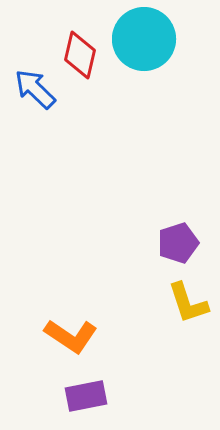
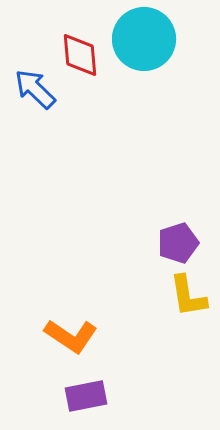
red diamond: rotated 18 degrees counterclockwise
yellow L-shape: moved 7 px up; rotated 9 degrees clockwise
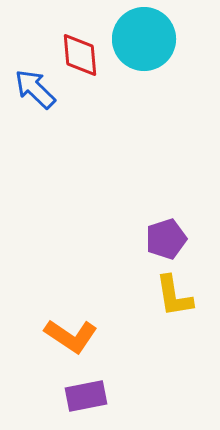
purple pentagon: moved 12 px left, 4 px up
yellow L-shape: moved 14 px left
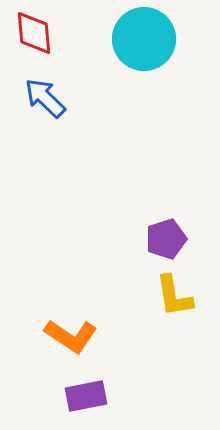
red diamond: moved 46 px left, 22 px up
blue arrow: moved 10 px right, 9 px down
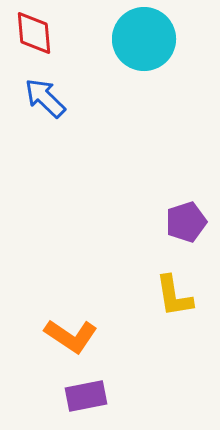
purple pentagon: moved 20 px right, 17 px up
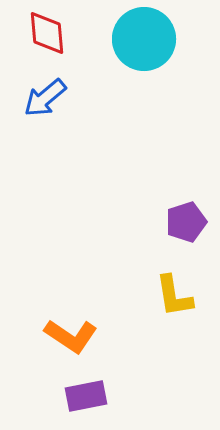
red diamond: moved 13 px right
blue arrow: rotated 84 degrees counterclockwise
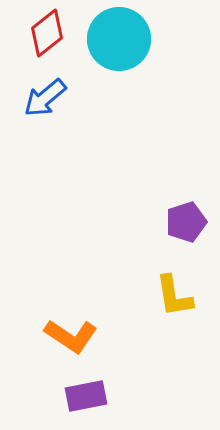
red diamond: rotated 57 degrees clockwise
cyan circle: moved 25 px left
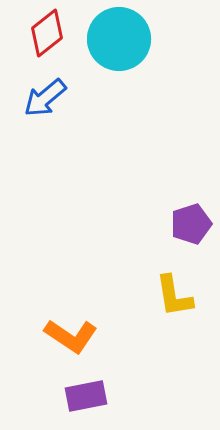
purple pentagon: moved 5 px right, 2 px down
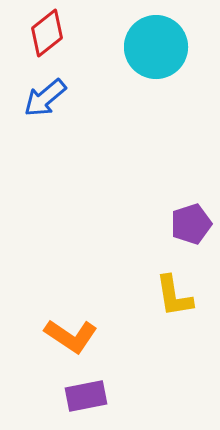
cyan circle: moved 37 px right, 8 px down
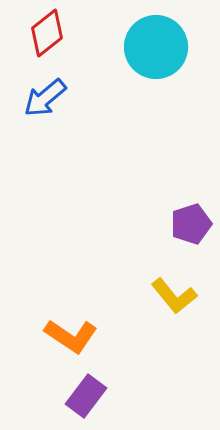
yellow L-shape: rotated 30 degrees counterclockwise
purple rectangle: rotated 42 degrees counterclockwise
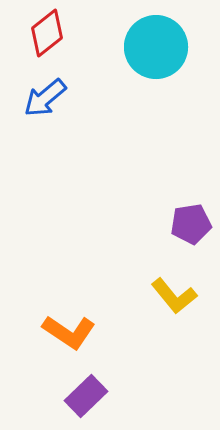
purple pentagon: rotated 9 degrees clockwise
orange L-shape: moved 2 px left, 4 px up
purple rectangle: rotated 9 degrees clockwise
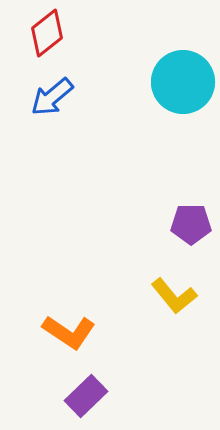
cyan circle: moved 27 px right, 35 px down
blue arrow: moved 7 px right, 1 px up
purple pentagon: rotated 9 degrees clockwise
